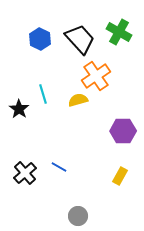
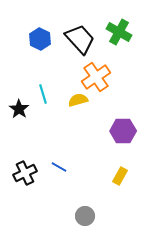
orange cross: moved 1 px down
black cross: rotated 15 degrees clockwise
gray circle: moved 7 px right
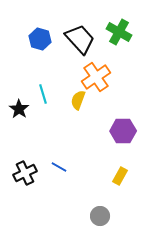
blue hexagon: rotated 10 degrees counterclockwise
yellow semicircle: rotated 54 degrees counterclockwise
gray circle: moved 15 px right
